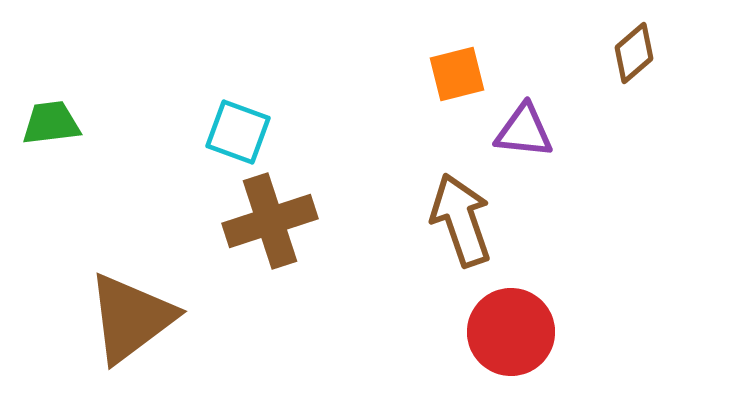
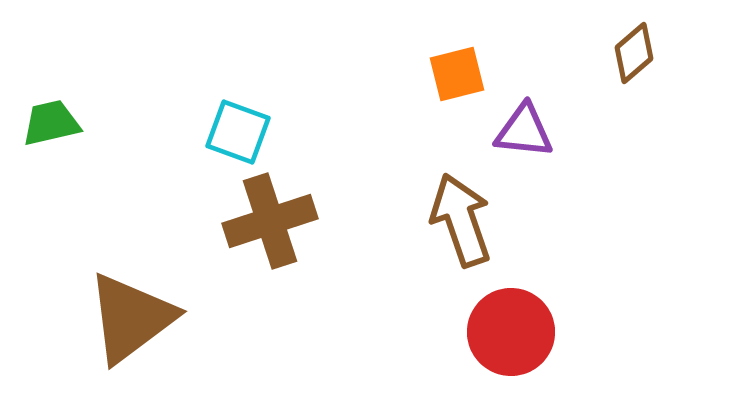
green trapezoid: rotated 6 degrees counterclockwise
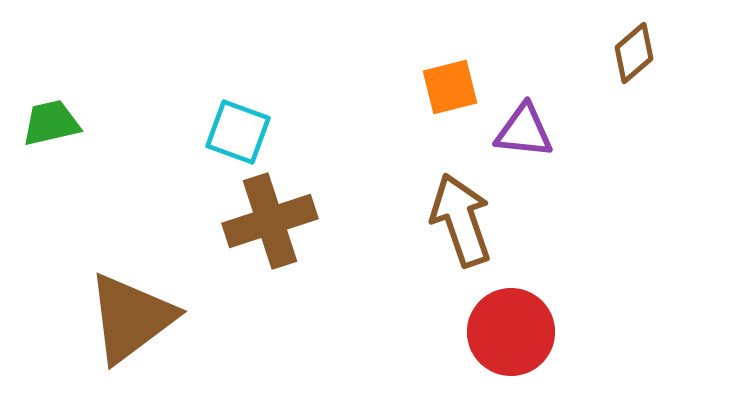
orange square: moved 7 px left, 13 px down
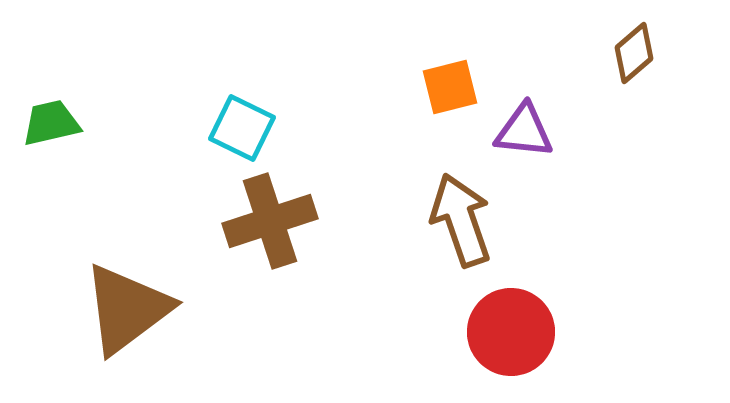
cyan square: moved 4 px right, 4 px up; rotated 6 degrees clockwise
brown triangle: moved 4 px left, 9 px up
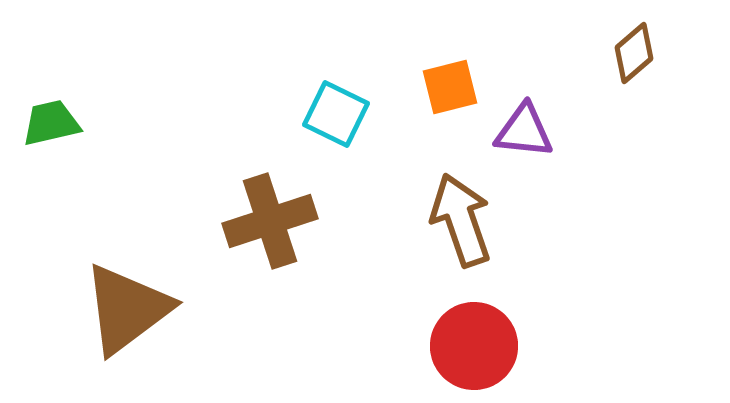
cyan square: moved 94 px right, 14 px up
red circle: moved 37 px left, 14 px down
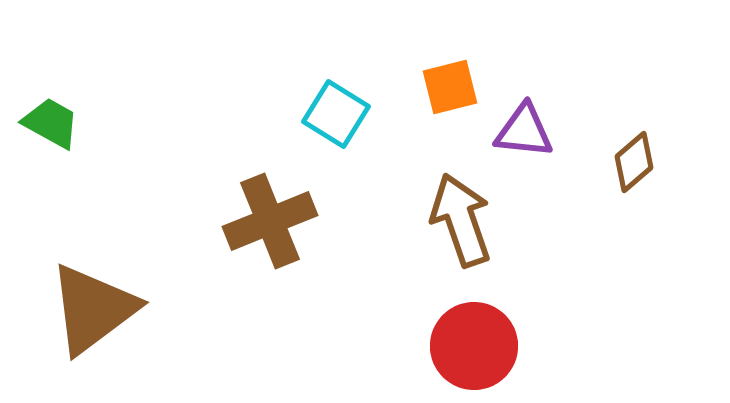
brown diamond: moved 109 px down
cyan square: rotated 6 degrees clockwise
green trapezoid: rotated 42 degrees clockwise
brown cross: rotated 4 degrees counterclockwise
brown triangle: moved 34 px left
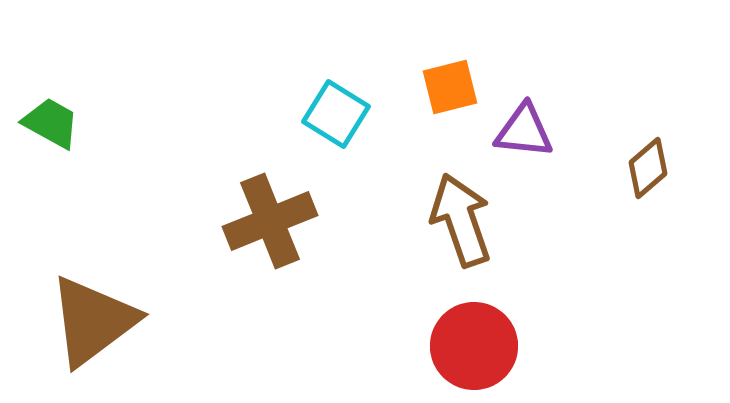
brown diamond: moved 14 px right, 6 px down
brown triangle: moved 12 px down
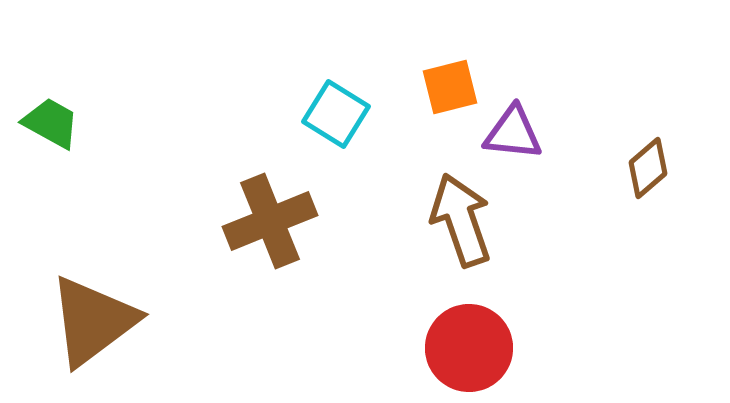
purple triangle: moved 11 px left, 2 px down
red circle: moved 5 px left, 2 px down
